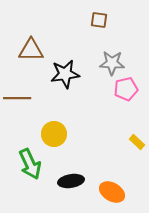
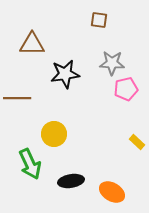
brown triangle: moved 1 px right, 6 px up
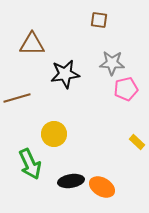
brown line: rotated 16 degrees counterclockwise
orange ellipse: moved 10 px left, 5 px up
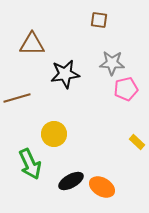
black ellipse: rotated 20 degrees counterclockwise
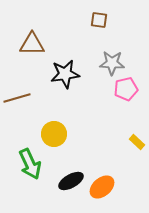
orange ellipse: rotated 70 degrees counterclockwise
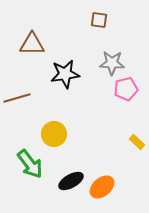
green arrow: rotated 12 degrees counterclockwise
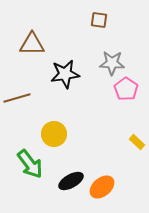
pink pentagon: rotated 25 degrees counterclockwise
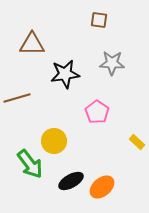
pink pentagon: moved 29 px left, 23 px down
yellow circle: moved 7 px down
